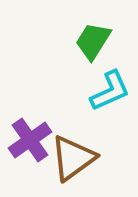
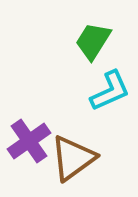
purple cross: moved 1 px left, 1 px down
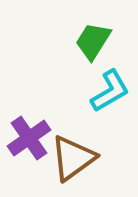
cyan L-shape: rotated 6 degrees counterclockwise
purple cross: moved 3 px up
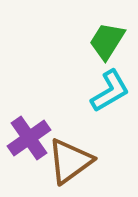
green trapezoid: moved 14 px right
brown triangle: moved 3 px left, 3 px down
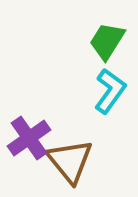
cyan L-shape: rotated 24 degrees counterclockwise
brown triangle: rotated 33 degrees counterclockwise
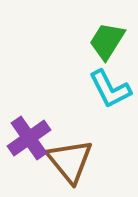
cyan L-shape: moved 2 px up; rotated 117 degrees clockwise
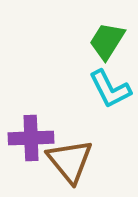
purple cross: moved 2 px right; rotated 33 degrees clockwise
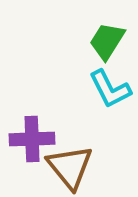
purple cross: moved 1 px right, 1 px down
brown triangle: moved 6 px down
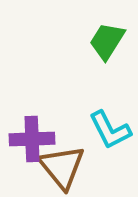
cyan L-shape: moved 41 px down
brown triangle: moved 8 px left
